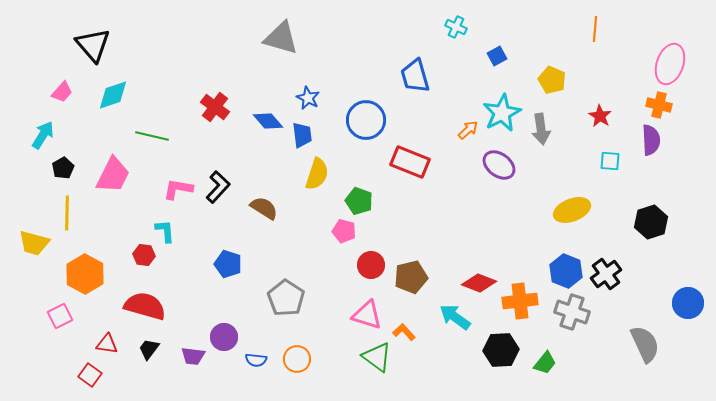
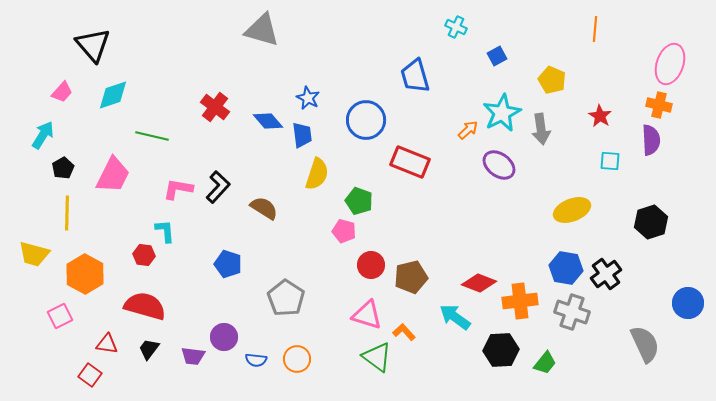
gray triangle at (281, 38): moved 19 px left, 8 px up
yellow trapezoid at (34, 243): moved 11 px down
blue hexagon at (566, 271): moved 3 px up; rotated 12 degrees counterclockwise
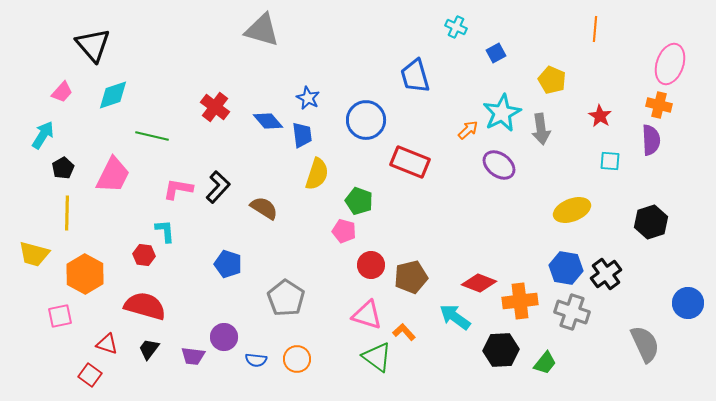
blue square at (497, 56): moved 1 px left, 3 px up
pink square at (60, 316): rotated 15 degrees clockwise
red triangle at (107, 344): rotated 10 degrees clockwise
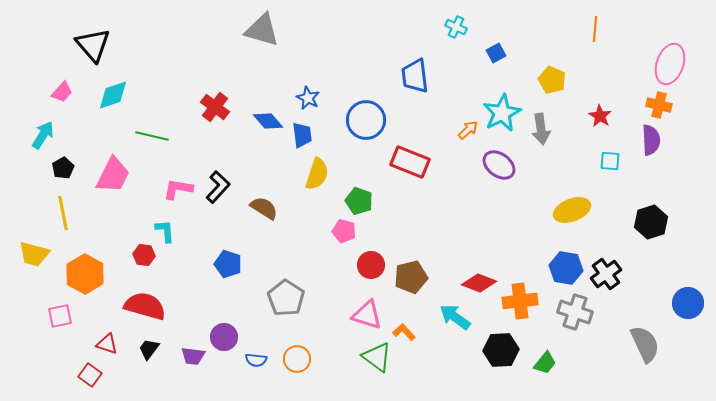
blue trapezoid at (415, 76): rotated 9 degrees clockwise
yellow line at (67, 213): moved 4 px left; rotated 12 degrees counterclockwise
gray cross at (572, 312): moved 3 px right
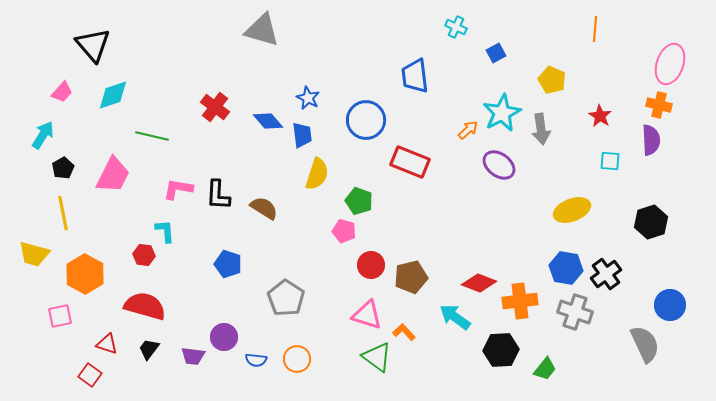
black L-shape at (218, 187): moved 8 px down; rotated 140 degrees clockwise
blue circle at (688, 303): moved 18 px left, 2 px down
green trapezoid at (545, 363): moved 6 px down
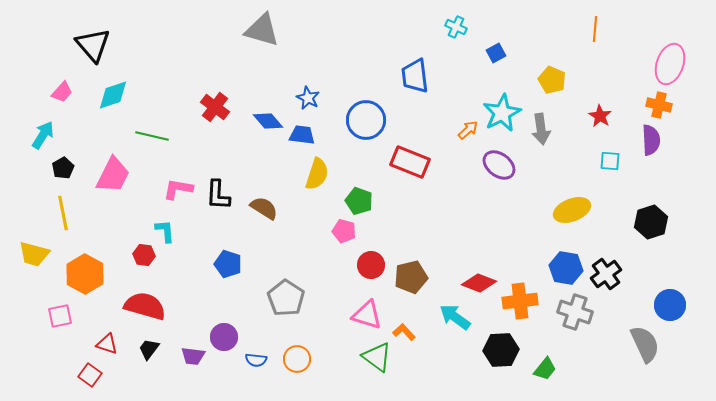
blue trapezoid at (302, 135): rotated 76 degrees counterclockwise
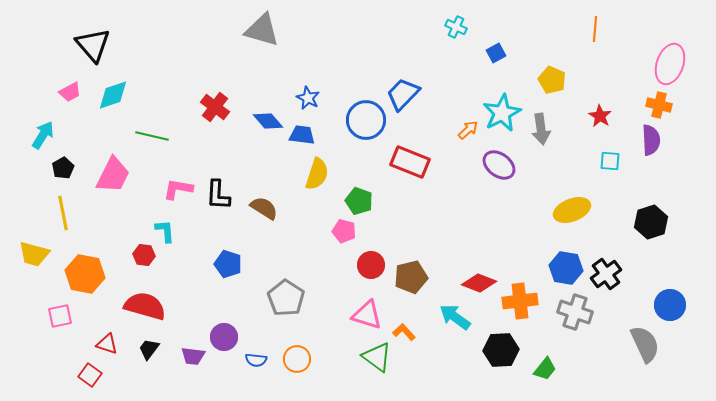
blue trapezoid at (415, 76): moved 12 px left, 18 px down; rotated 51 degrees clockwise
pink trapezoid at (62, 92): moved 8 px right; rotated 20 degrees clockwise
orange hexagon at (85, 274): rotated 18 degrees counterclockwise
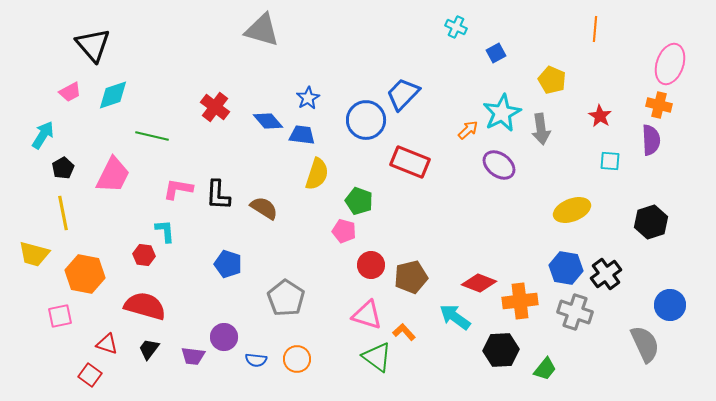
blue star at (308, 98): rotated 15 degrees clockwise
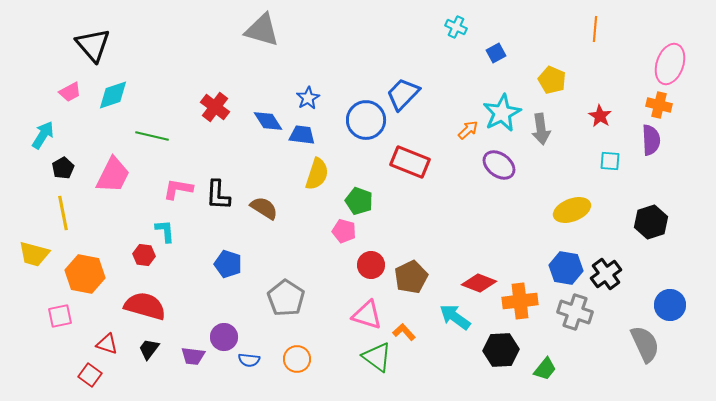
blue diamond at (268, 121): rotated 8 degrees clockwise
brown pentagon at (411, 277): rotated 12 degrees counterclockwise
blue semicircle at (256, 360): moved 7 px left
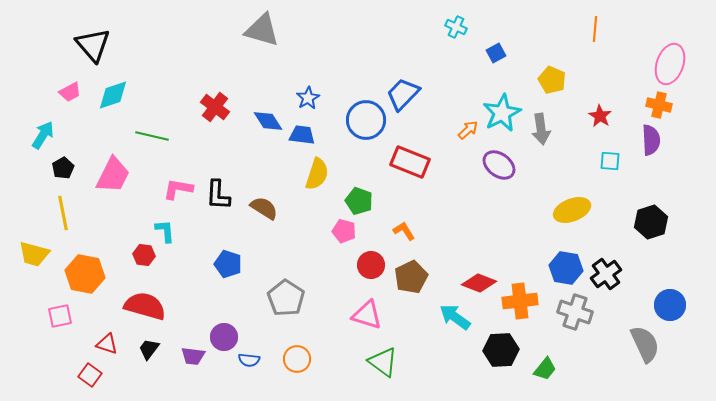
orange L-shape at (404, 332): moved 101 px up; rotated 10 degrees clockwise
green triangle at (377, 357): moved 6 px right, 5 px down
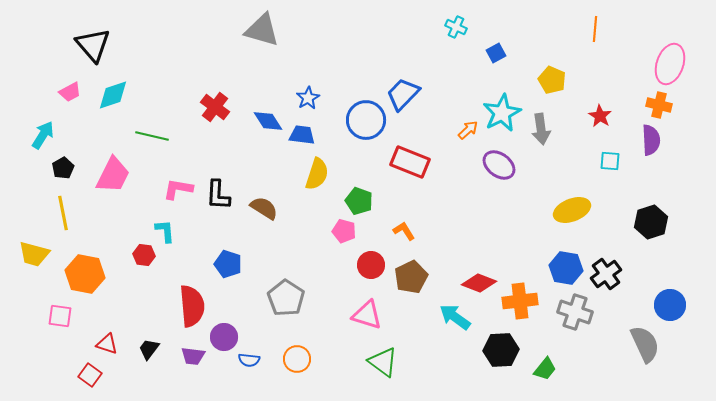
red semicircle at (145, 306): moved 47 px right; rotated 69 degrees clockwise
pink square at (60, 316): rotated 20 degrees clockwise
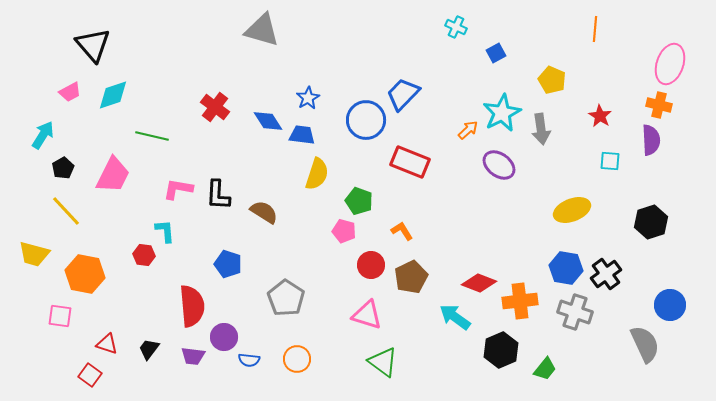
brown semicircle at (264, 208): moved 4 px down
yellow line at (63, 213): moved 3 px right, 2 px up; rotated 32 degrees counterclockwise
orange L-shape at (404, 231): moved 2 px left
black hexagon at (501, 350): rotated 20 degrees counterclockwise
